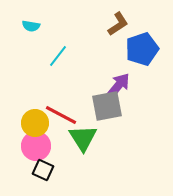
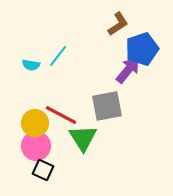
cyan semicircle: moved 39 px down
purple arrow: moved 10 px right, 16 px up
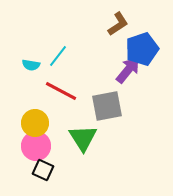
red line: moved 24 px up
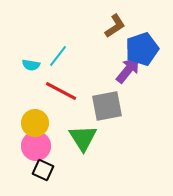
brown L-shape: moved 3 px left, 2 px down
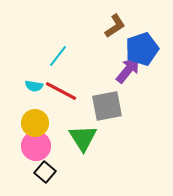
cyan semicircle: moved 3 px right, 21 px down
black square: moved 2 px right, 2 px down; rotated 15 degrees clockwise
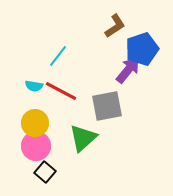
green triangle: rotated 20 degrees clockwise
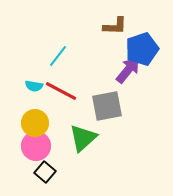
brown L-shape: rotated 35 degrees clockwise
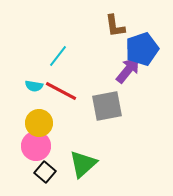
brown L-shape: rotated 80 degrees clockwise
yellow circle: moved 4 px right
green triangle: moved 26 px down
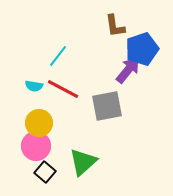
red line: moved 2 px right, 2 px up
green triangle: moved 2 px up
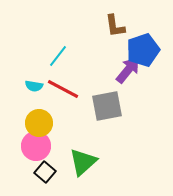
blue pentagon: moved 1 px right, 1 px down
